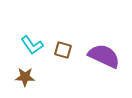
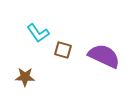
cyan L-shape: moved 6 px right, 12 px up
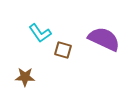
cyan L-shape: moved 2 px right
purple semicircle: moved 17 px up
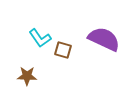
cyan L-shape: moved 5 px down
brown star: moved 2 px right, 1 px up
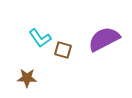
purple semicircle: rotated 52 degrees counterclockwise
brown star: moved 2 px down
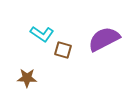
cyan L-shape: moved 2 px right, 4 px up; rotated 20 degrees counterclockwise
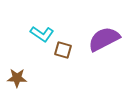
brown star: moved 10 px left
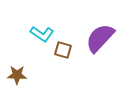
purple semicircle: moved 4 px left, 1 px up; rotated 20 degrees counterclockwise
brown star: moved 3 px up
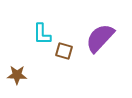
cyan L-shape: rotated 55 degrees clockwise
brown square: moved 1 px right, 1 px down
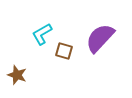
cyan L-shape: rotated 60 degrees clockwise
brown star: rotated 18 degrees clockwise
